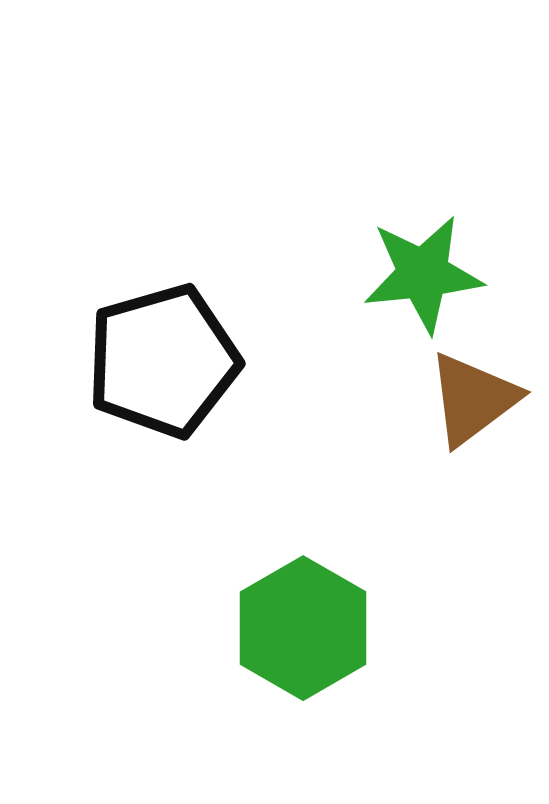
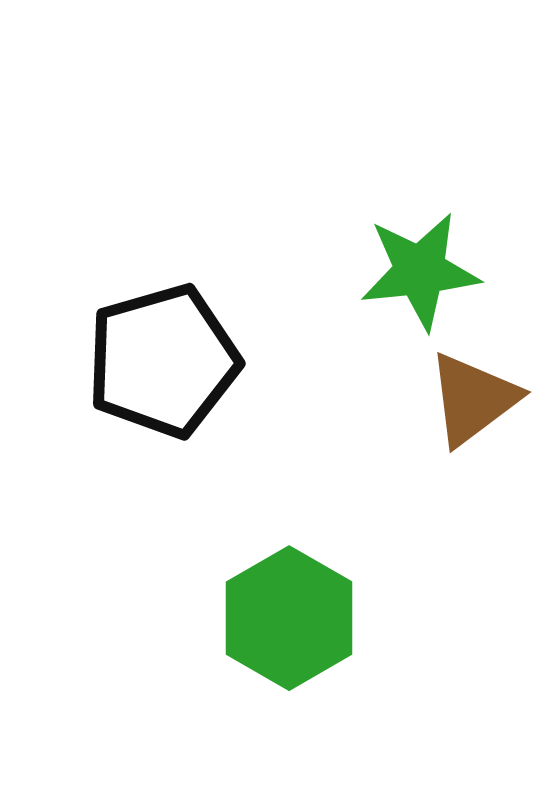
green star: moved 3 px left, 3 px up
green hexagon: moved 14 px left, 10 px up
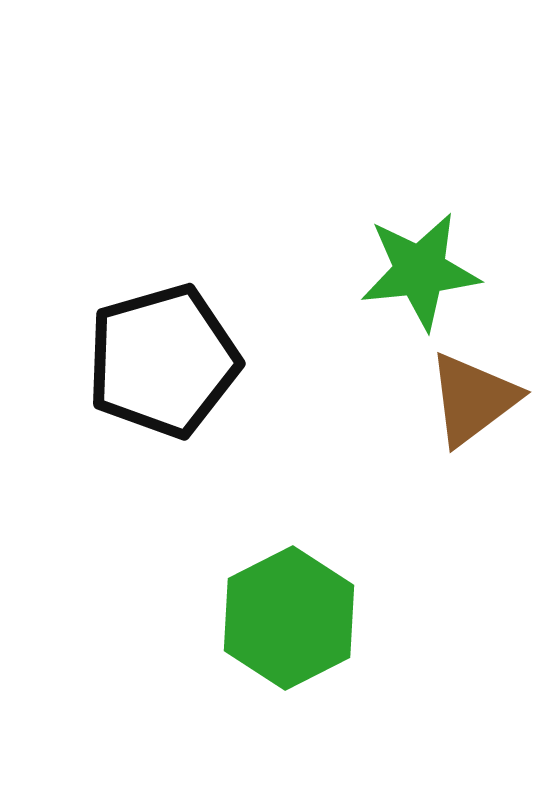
green hexagon: rotated 3 degrees clockwise
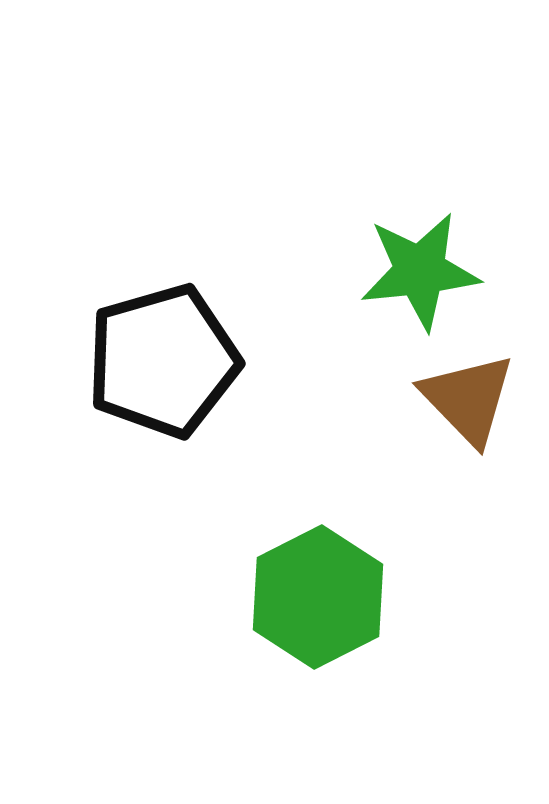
brown triangle: moved 5 px left; rotated 37 degrees counterclockwise
green hexagon: moved 29 px right, 21 px up
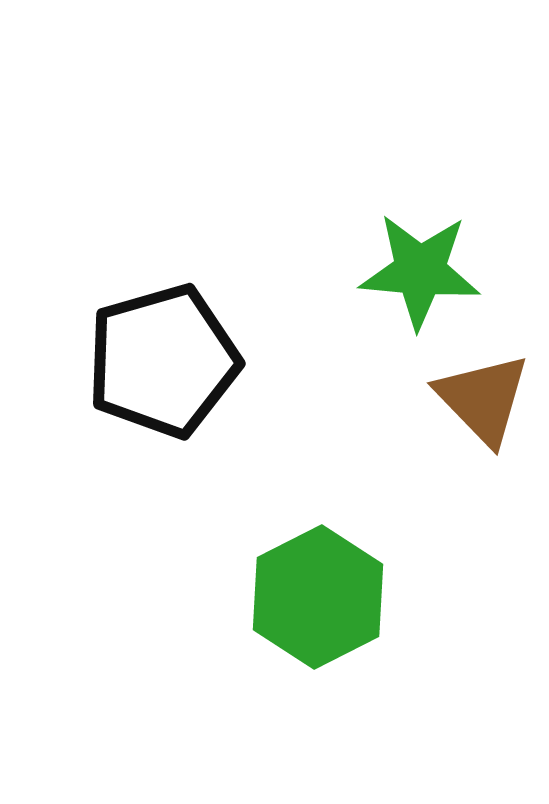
green star: rotated 11 degrees clockwise
brown triangle: moved 15 px right
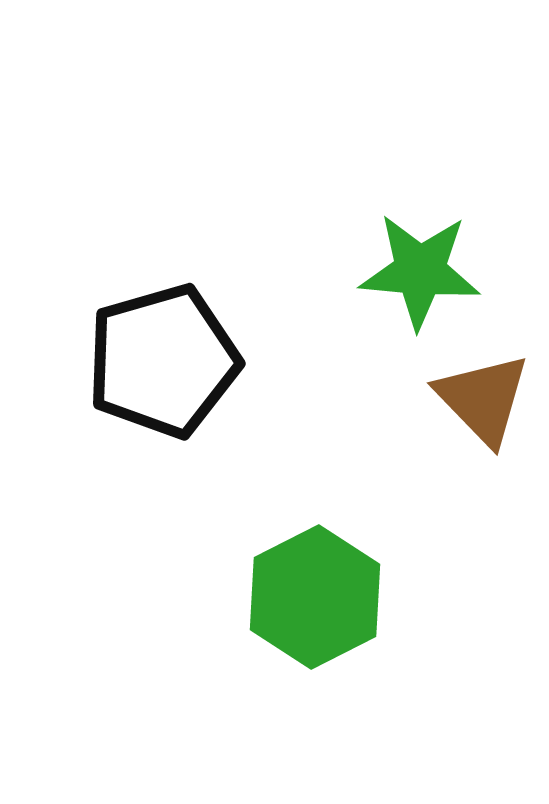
green hexagon: moved 3 px left
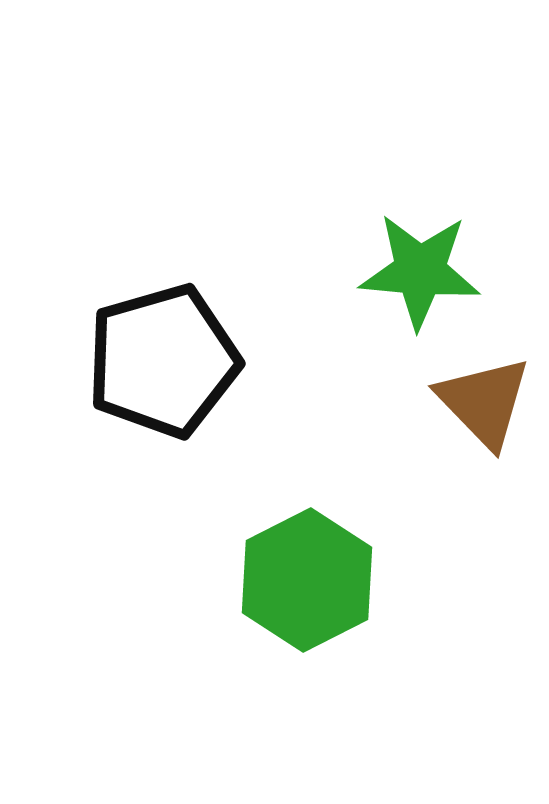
brown triangle: moved 1 px right, 3 px down
green hexagon: moved 8 px left, 17 px up
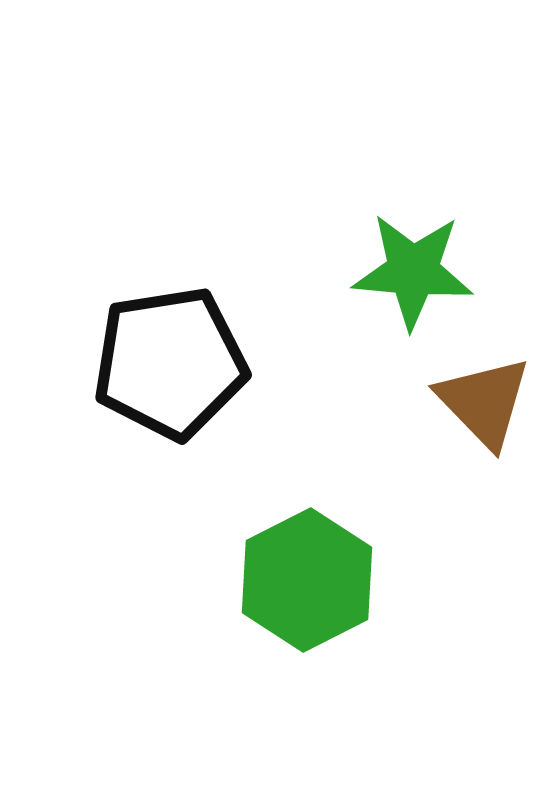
green star: moved 7 px left
black pentagon: moved 7 px right, 2 px down; rotated 7 degrees clockwise
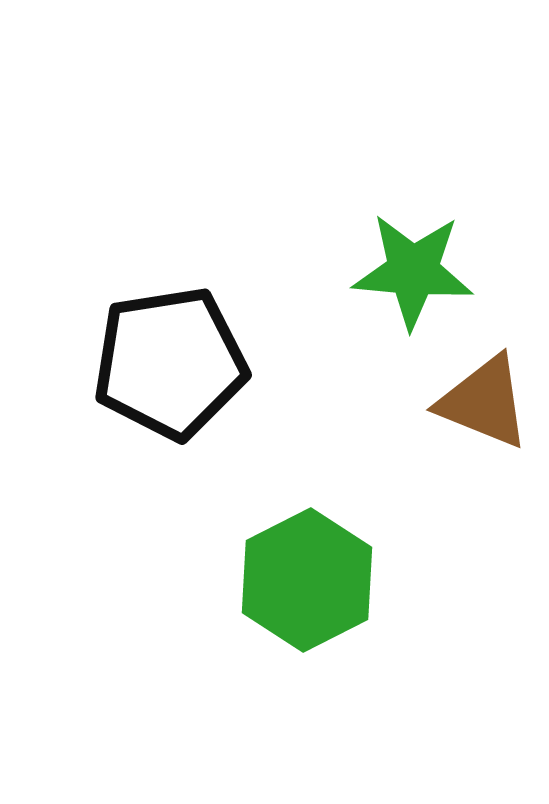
brown triangle: rotated 24 degrees counterclockwise
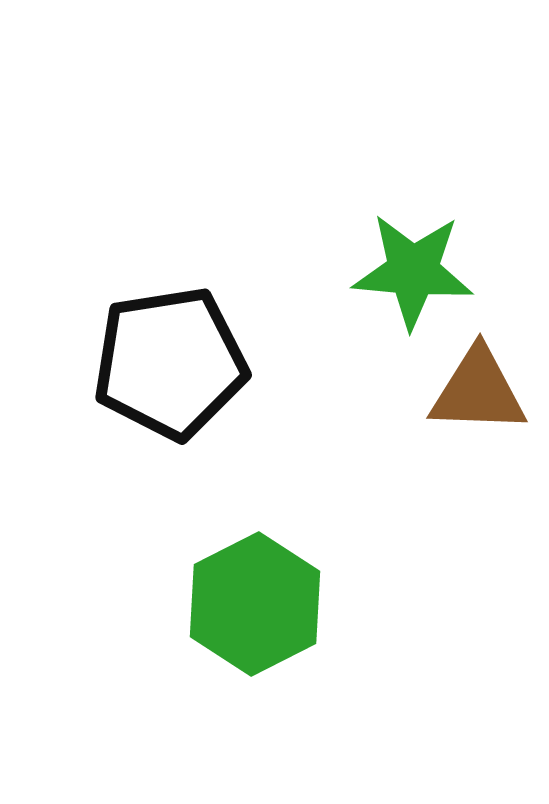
brown triangle: moved 6 px left, 11 px up; rotated 20 degrees counterclockwise
green hexagon: moved 52 px left, 24 px down
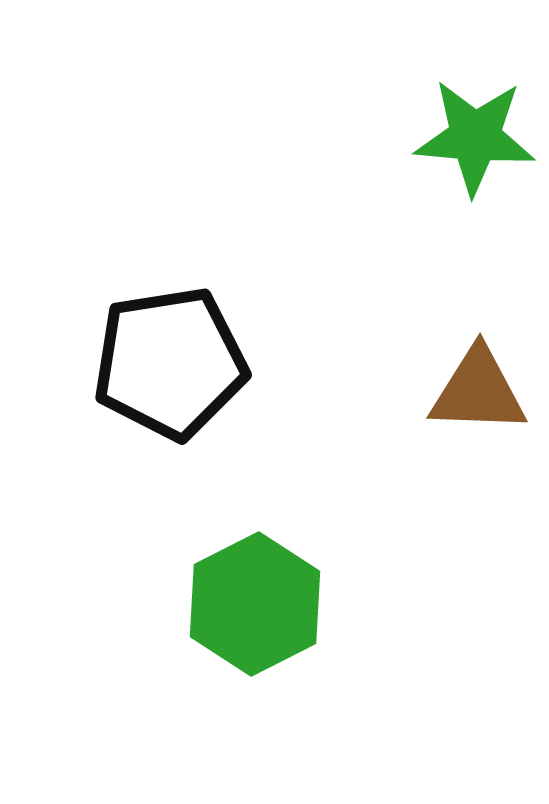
green star: moved 62 px right, 134 px up
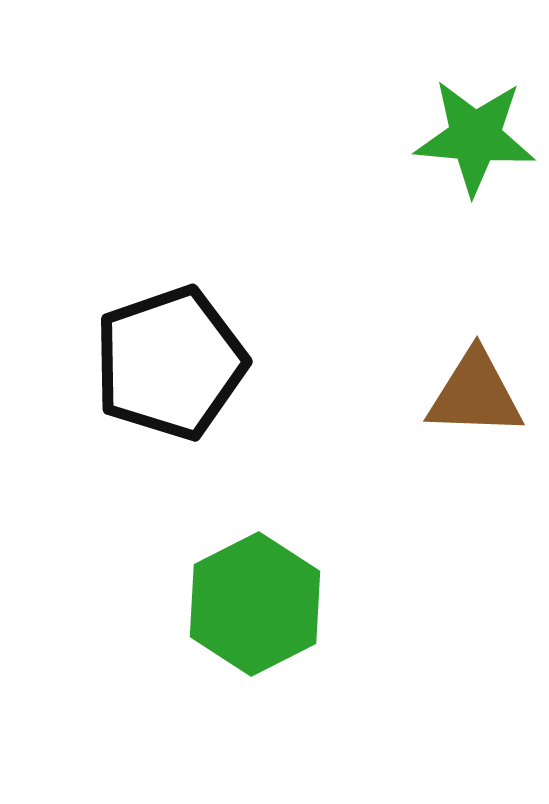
black pentagon: rotated 10 degrees counterclockwise
brown triangle: moved 3 px left, 3 px down
